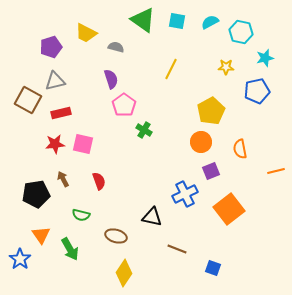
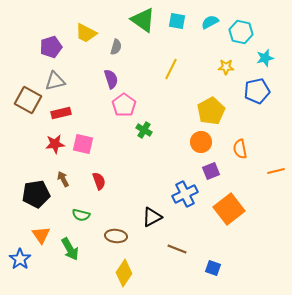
gray semicircle: rotated 91 degrees clockwise
black triangle: rotated 40 degrees counterclockwise
brown ellipse: rotated 10 degrees counterclockwise
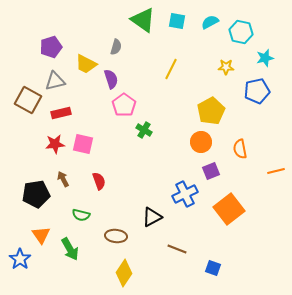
yellow trapezoid: moved 31 px down
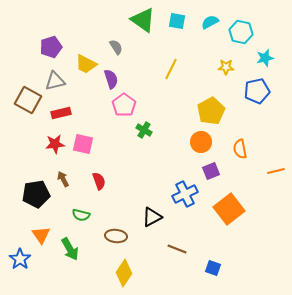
gray semicircle: rotated 49 degrees counterclockwise
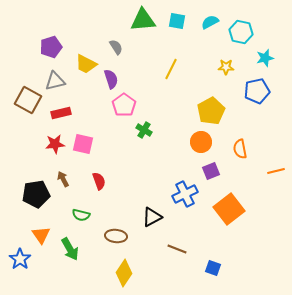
green triangle: rotated 40 degrees counterclockwise
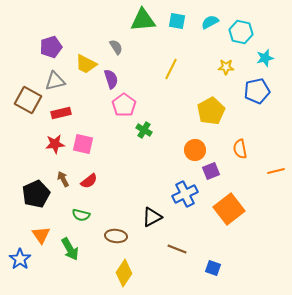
orange circle: moved 6 px left, 8 px down
red semicircle: moved 10 px left; rotated 72 degrees clockwise
black pentagon: rotated 16 degrees counterclockwise
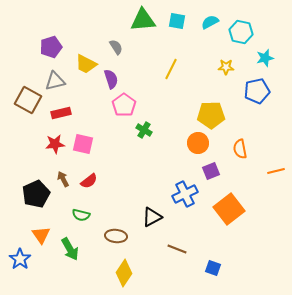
yellow pentagon: moved 4 px down; rotated 28 degrees clockwise
orange circle: moved 3 px right, 7 px up
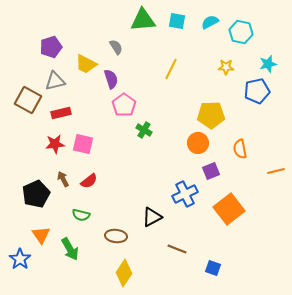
cyan star: moved 3 px right, 6 px down
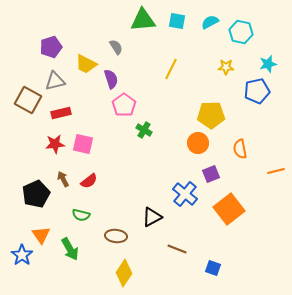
purple square: moved 3 px down
blue cross: rotated 25 degrees counterclockwise
blue star: moved 2 px right, 4 px up
